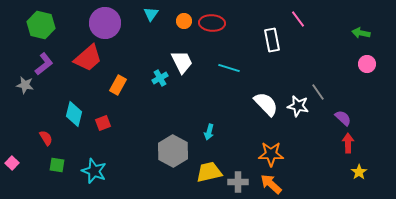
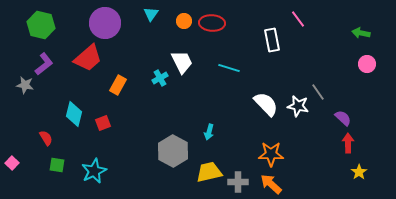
cyan star: rotated 25 degrees clockwise
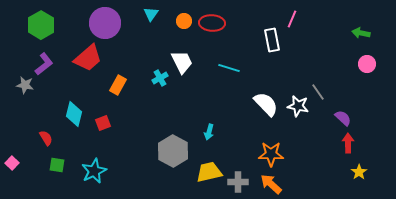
pink line: moved 6 px left; rotated 60 degrees clockwise
green hexagon: rotated 16 degrees clockwise
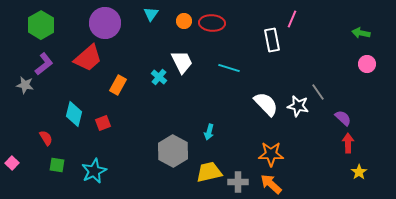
cyan cross: moved 1 px left, 1 px up; rotated 21 degrees counterclockwise
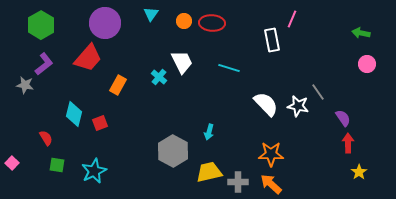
red trapezoid: rotated 8 degrees counterclockwise
purple semicircle: rotated 12 degrees clockwise
red square: moved 3 px left
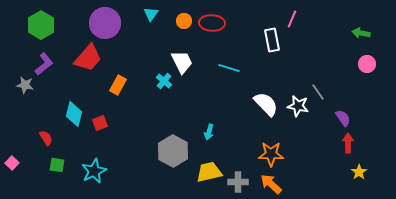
cyan cross: moved 5 px right, 4 px down
